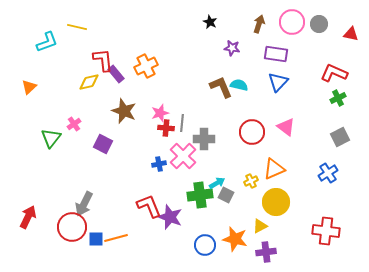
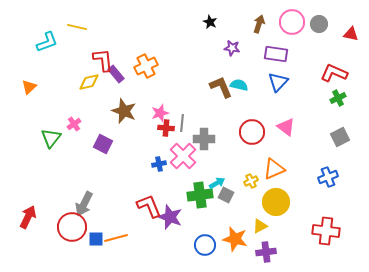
blue cross at (328, 173): moved 4 px down; rotated 12 degrees clockwise
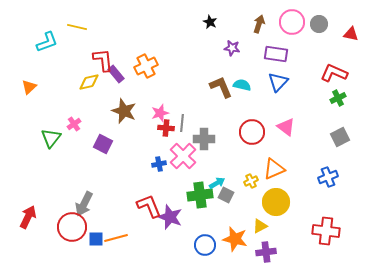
cyan semicircle at (239, 85): moved 3 px right
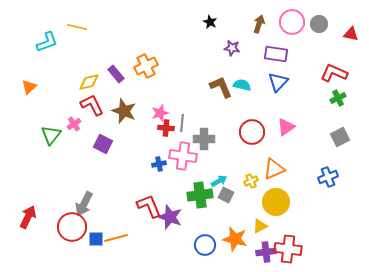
red L-shape at (103, 60): moved 11 px left, 45 px down; rotated 20 degrees counterclockwise
pink triangle at (286, 127): rotated 48 degrees clockwise
green triangle at (51, 138): moved 3 px up
pink cross at (183, 156): rotated 36 degrees counterclockwise
cyan arrow at (217, 183): moved 2 px right, 2 px up
red cross at (326, 231): moved 38 px left, 18 px down
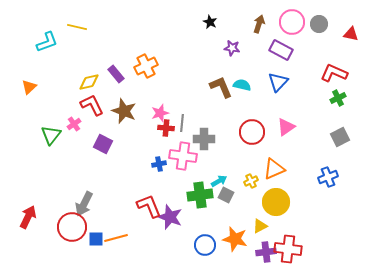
purple rectangle at (276, 54): moved 5 px right, 4 px up; rotated 20 degrees clockwise
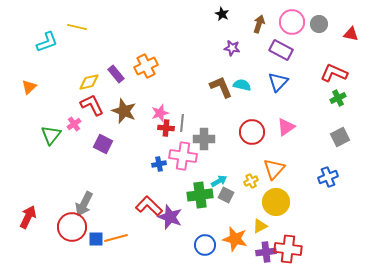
black star at (210, 22): moved 12 px right, 8 px up
orange triangle at (274, 169): rotated 25 degrees counterclockwise
red L-shape at (149, 206): rotated 24 degrees counterclockwise
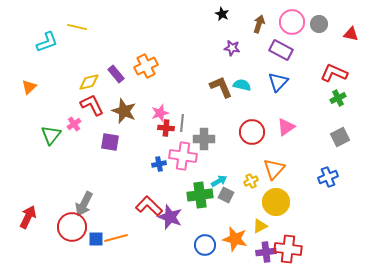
purple square at (103, 144): moved 7 px right, 2 px up; rotated 18 degrees counterclockwise
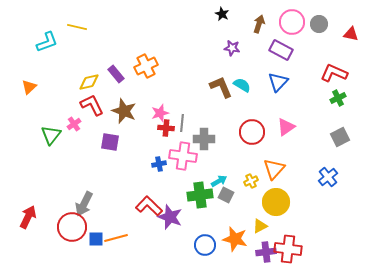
cyan semicircle at (242, 85): rotated 18 degrees clockwise
blue cross at (328, 177): rotated 18 degrees counterclockwise
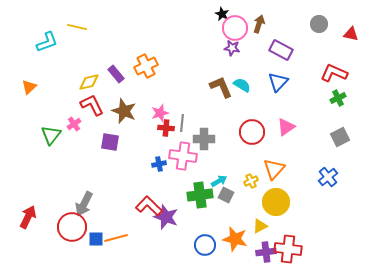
pink circle at (292, 22): moved 57 px left, 6 px down
purple star at (170, 217): moved 4 px left
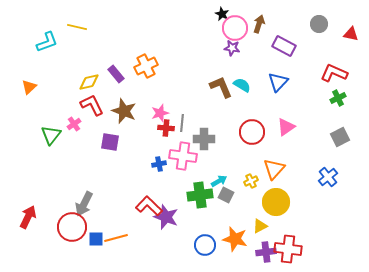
purple rectangle at (281, 50): moved 3 px right, 4 px up
